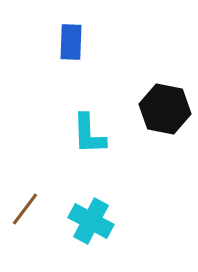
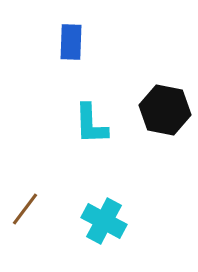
black hexagon: moved 1 px down
cyan L-shape: moved 2 px right, 10 px up
cyan cross: moved 13 px right
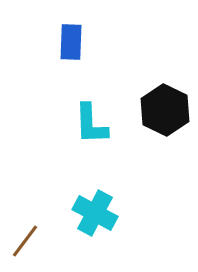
black hexagon: rotated 15 degrees clockwise
brown line: moved 32 px down
cyan cross: moved 9 px left, 8 px up
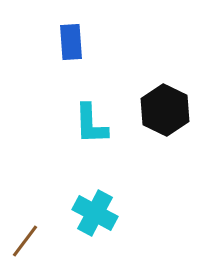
blue rectangle: rotated 6 degrees counterclockwise
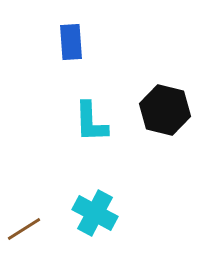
black hexagon: rotated 12 degrees counterclockwise
cyan L-shape: moved 2 px up
brown line: moved 1 px left, 12 px up; rotated 21 degrees clockwise
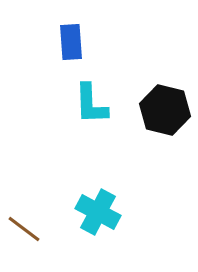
cyan L-shape: moved 18 px up
cyan cross: moved 3 px right, 1 px up
brown line: rotated 69 degrees clockwise
